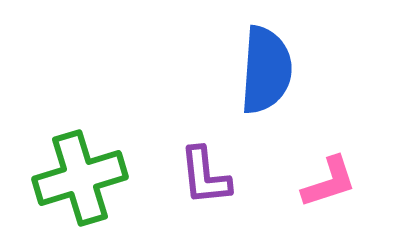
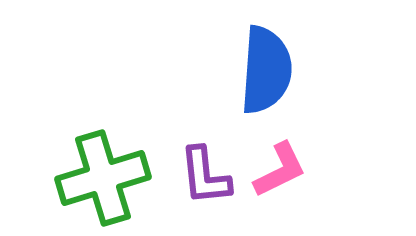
green cross: moved 23 px right
pink L-shape: moved 49 px left, 12 px up; rotated 8 degrees counterclockwise
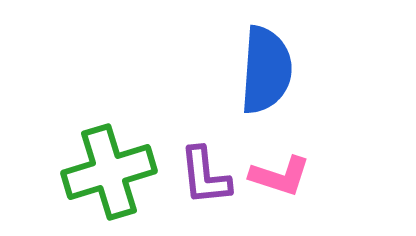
pink L-shape: moved 6 px down; rotated 44 degrees clockwise
green cross: moved 6 px right, 6 px up
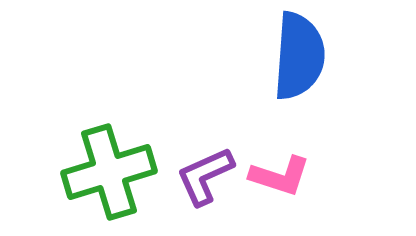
blue semicircle: moved 33 px right, 14 px up
purple L-shape: rotated 72 degrees clockwise
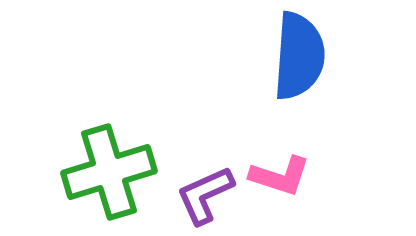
purple L-shape: moved 19 px down
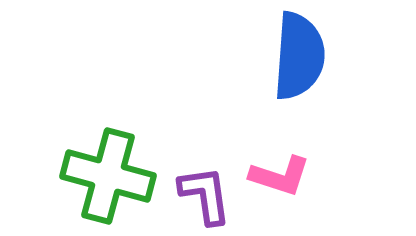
green cross: moved 1 px left, 4 px down; rotated 32 degrees clockwise
purple L-shape: rotated 106 degrees clockwise
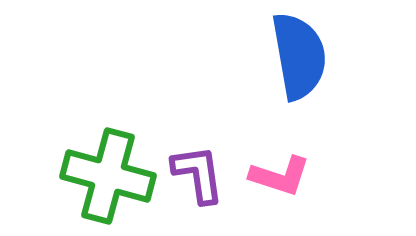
blue semicircle: rotated 14 degrees counterclockwise
purple L-shape: moved 7 px left, 21 px up
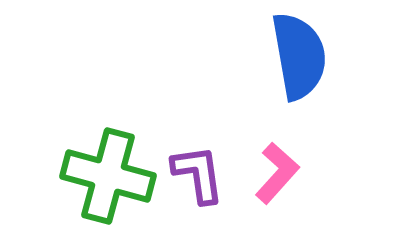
pink L-shape: moved 3 px left, 3 px up; rotated 66 degrees counterclockwise
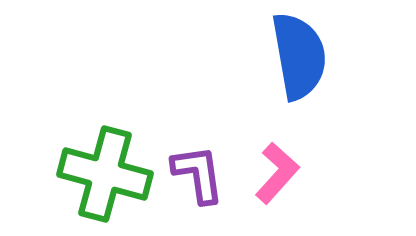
green cross: moved 3 px left, 2 px up
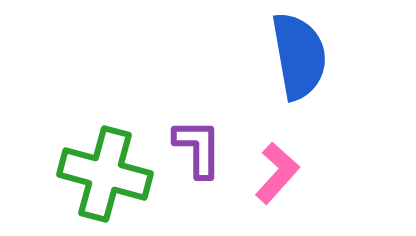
purple L-shape: moved 26 px up; rotated 8 degrees clockwise
